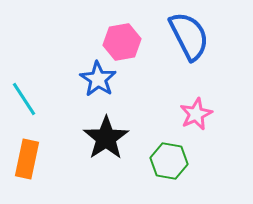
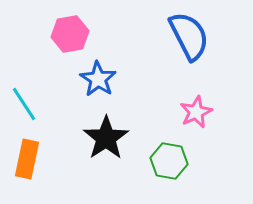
pink hexagon: moved 52 px left, 8 px up
cyan line: moved 5 px down
pink star: moved 2 px up
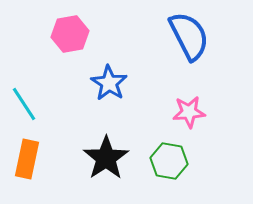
blue star: moved 11 px right, 4 px down
pink star: moved 7 px left; rotated 20 degrees clockwise
black star: moved 20 px down
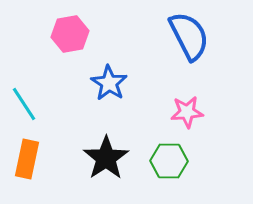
pink star: moved 2 px left
green hexagon: rotated 9 degrees counterclockwise
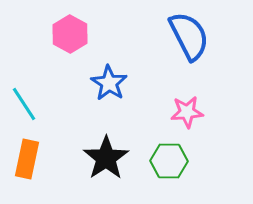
pink hexagon: rotated 21 degrees counterclockwise
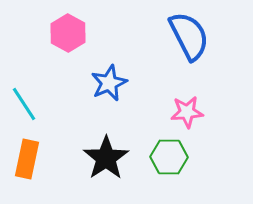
pink hexagon: moved 2 px left, 1 px up
blue star: rotated 15 degrees clockwise
green hexagon: moved 4 px up
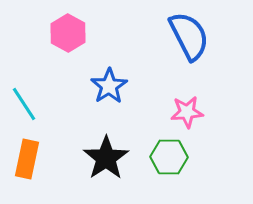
blue star: moved 3 px down; rotated 9 degrees counterclockwise
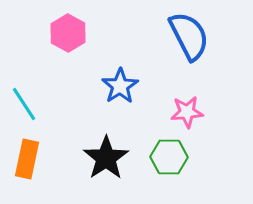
blue star: moved 11 px right
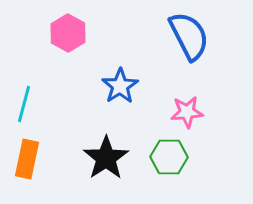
cyan line: rotated 48 degrees clockwise
